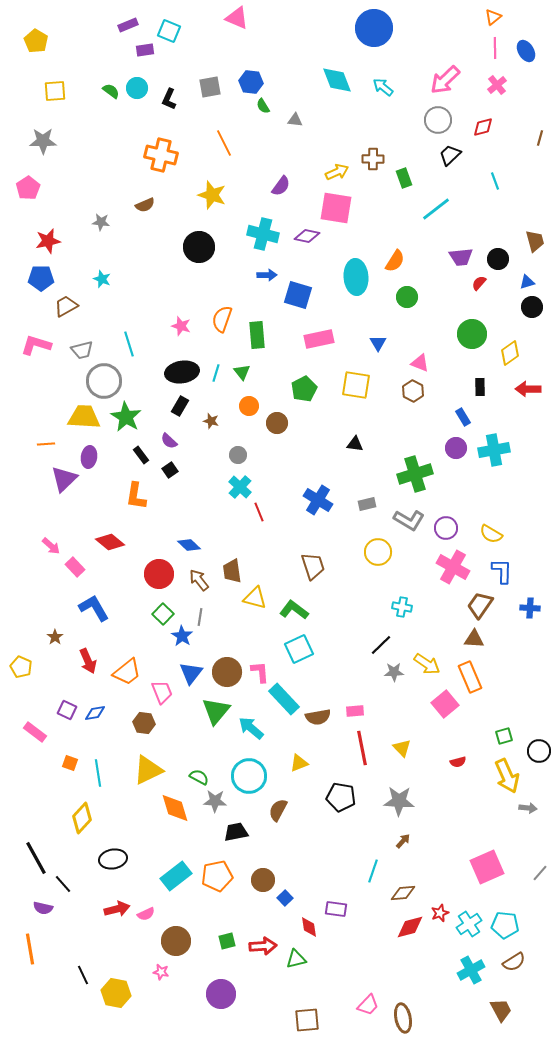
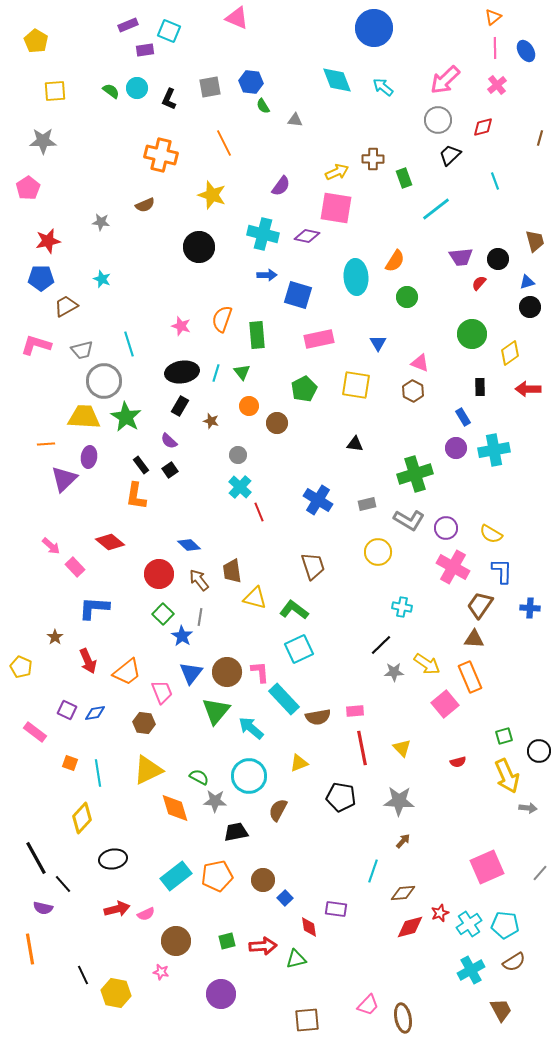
black circle at (532, 307): moved 2 px left
black rectangle at (141, 455): moved 10 px down
blue L-shape at (94, 608): rotated 56 degrees counterclockwise
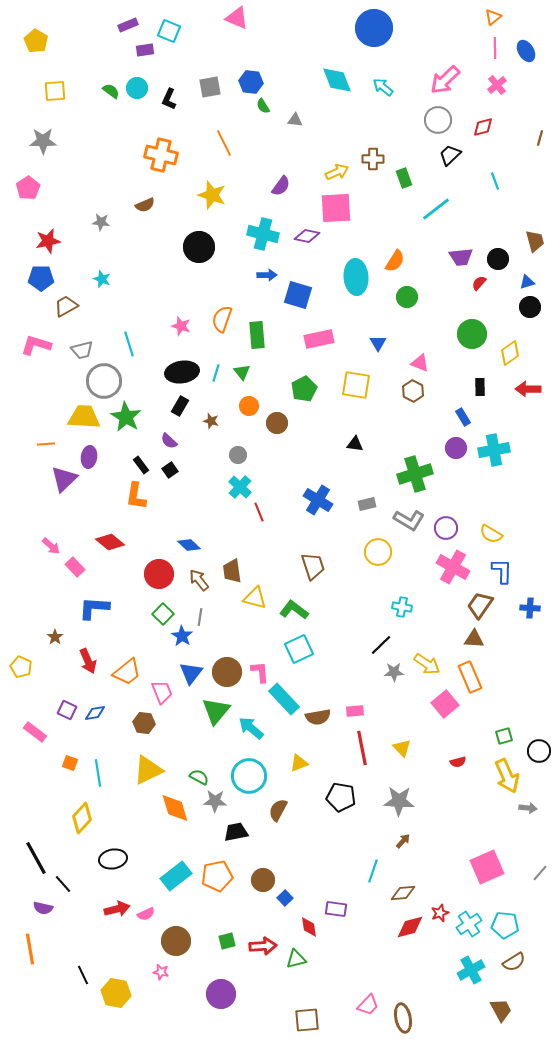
pink square at (336, 208): rotated 12 degrees counterclockwise
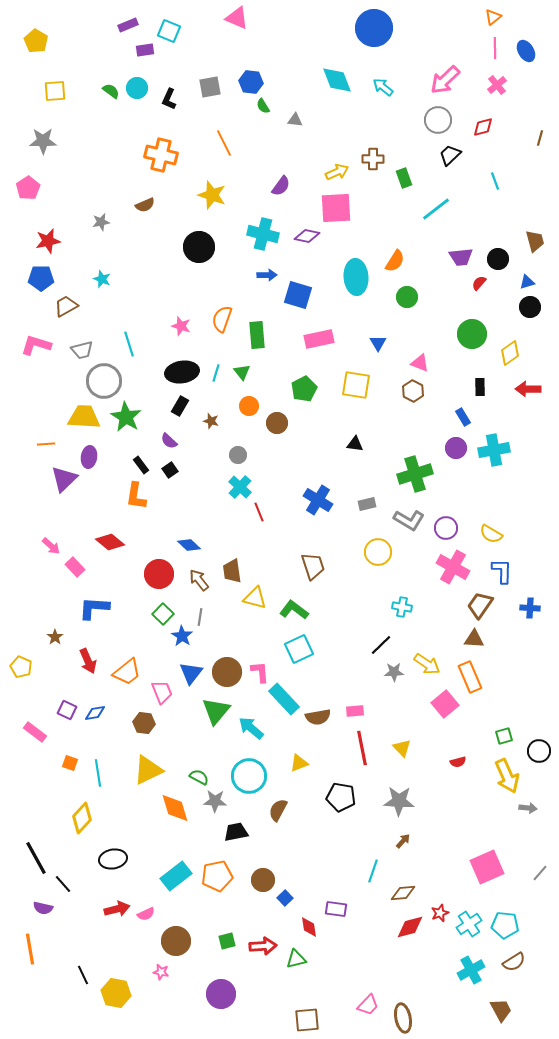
gray star at (101, 222): rotated 18 degrees counterclockwise
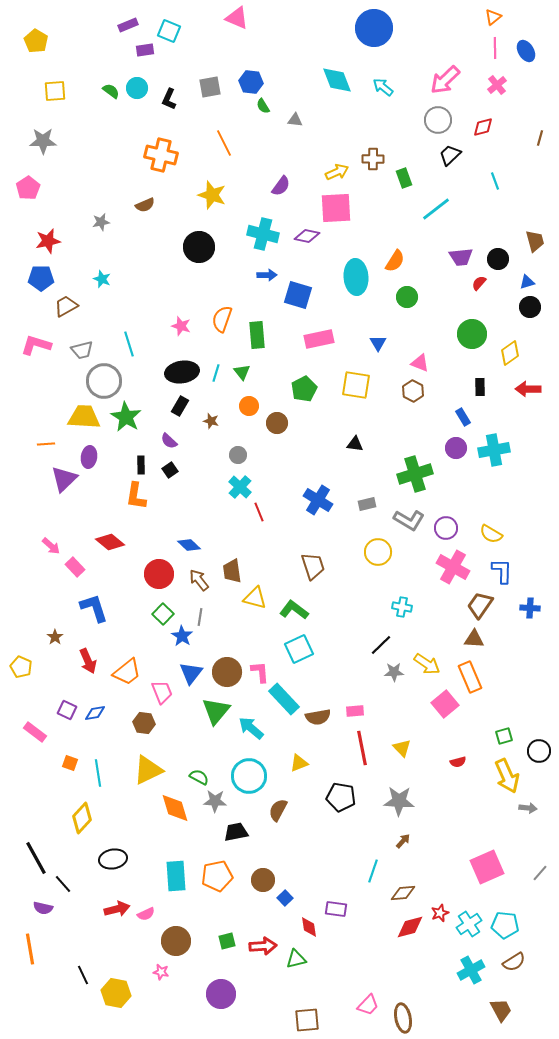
black rectangle at (141, 465): rotated 36 degrees clockwise
blue L-shape at (94, 608): rotated 68 degrees clockwise
cyan rectangle at (176, 876): rotated 56 degrees counterclockwise
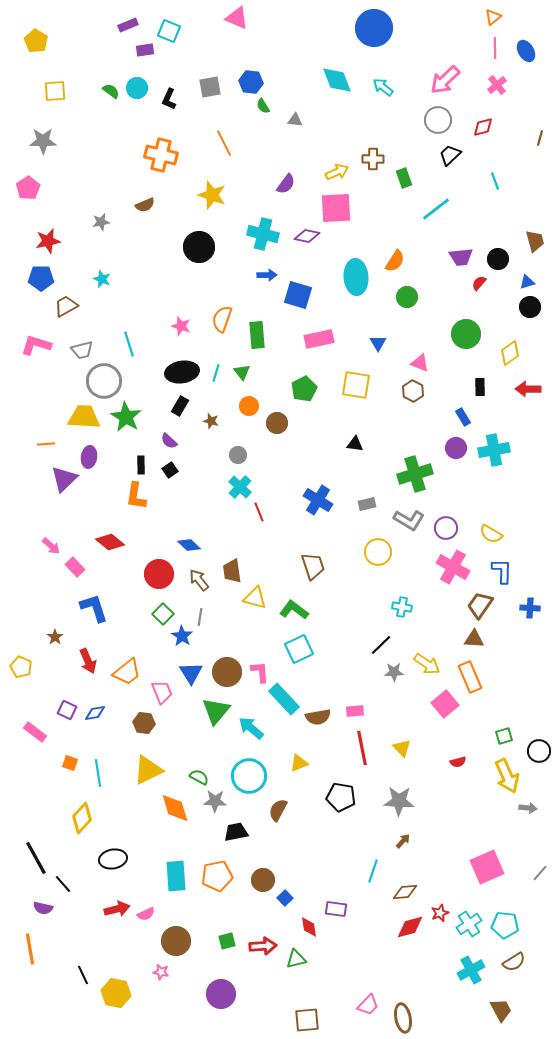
purple semicircle at (281, 186): moved 5 px right, 2 px up
green circle at (472, 334): moved 6 px left
blue triangle at (191, 673): rotated 10 degrees counterclockwise
brown diamond at (403, 893): moved 2 px right, 1 px up
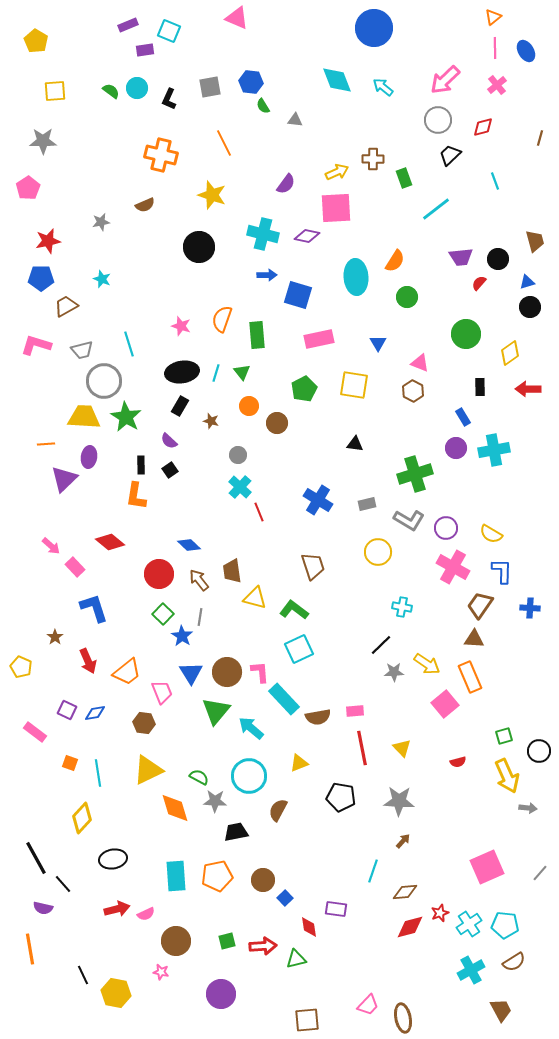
yellow square at (356, 385): moved 2 px left
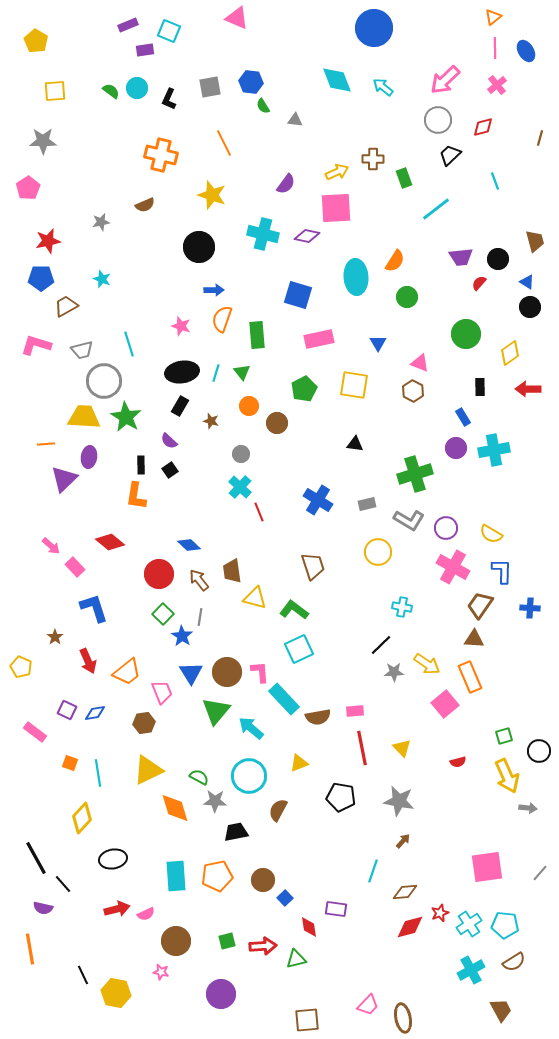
blue arrow at (267, 275): moved 53 px left, 15 px down
blue triangle at (527, 282): rotated 49 degrees clockwise
gray circle at (238, 455): moved 3 px right, 1 px up
brown hexagon at (144, 723): rotated 15 degrees counterclockwise
gray star at (399, 801): rotated 8 degrees clockwise
pink square at (487, 867): rotated 16 degrees clockwise
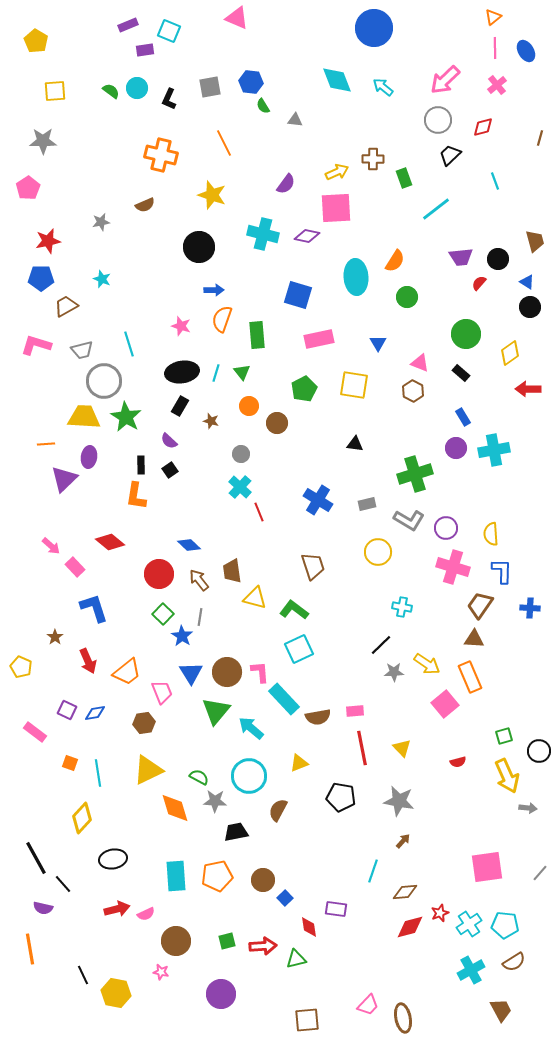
black rectangle at (480, 387): moved 19 px left, 14 px up; rotated 48 degrees counterclockwise
yellow semicircle at (491, 534): rotated 55 degrees clockwise
pink cross at (453, 567): rotated 12 degrees counterclockwise
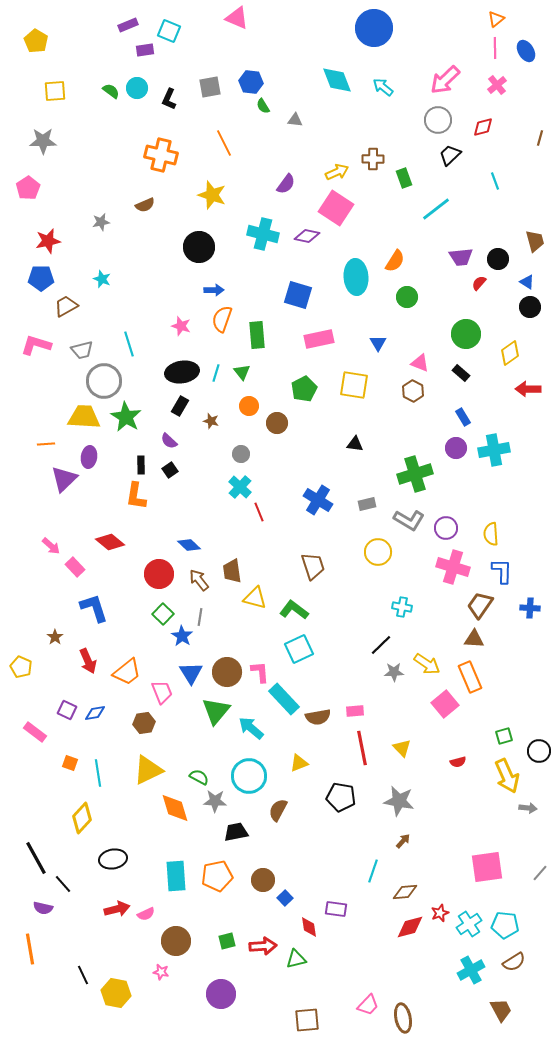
orange triangle at (493, 17): moved 3 px right, 2 px down
pink square at (336, 208): rotated 36 degrees clockwise
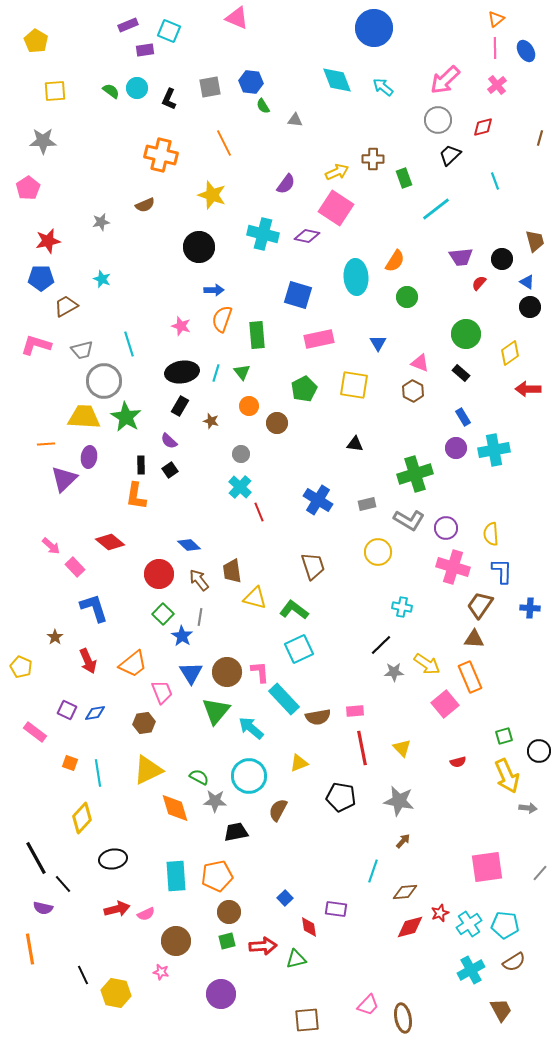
black circle at (498, 259): moved 4 px right
orange trapezoid at (127, 672): moved 6 px right, 8 px up
brown circle at (263, 880): moved 34 px left, 32 px down
